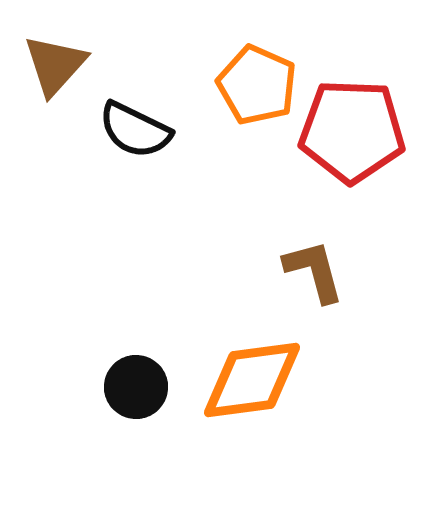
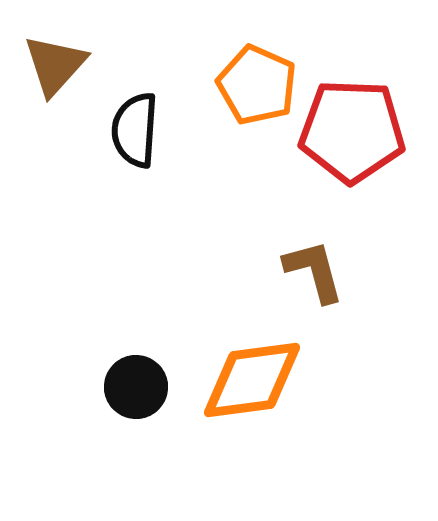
black semicircle: rotated 68 degrees clockwise
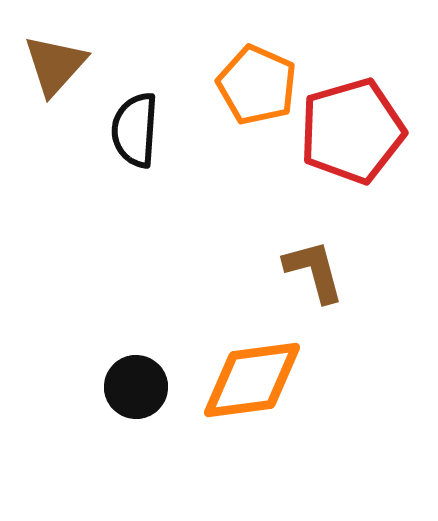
red pentagon: rotated 18 degrees counterclockwise
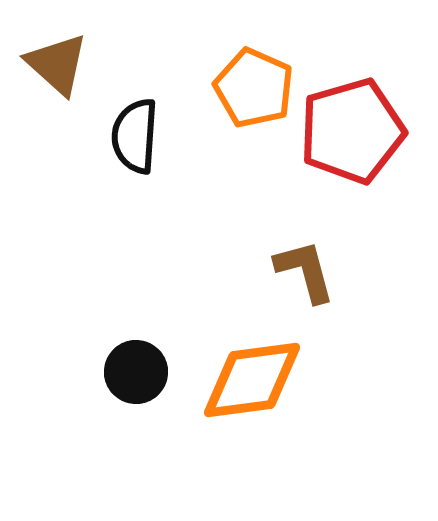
brown triangle: moved 2 px right, 1 px up; rotated 30 degrees counterclockwise
orange pentagon: moved 3 px left, 3 px down
black semicircle: moved 6 px down
brown L-shape: moved 9 px left
black circle: moved 15 px up
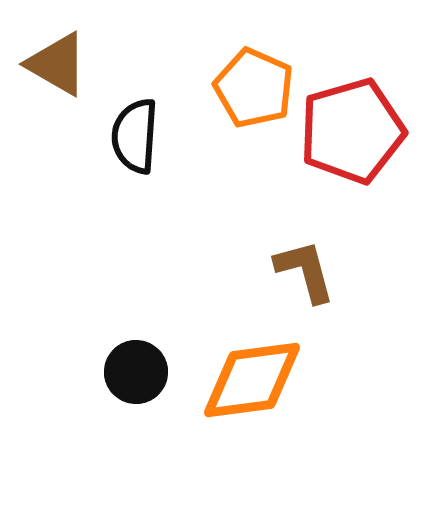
brown triangle: rotated 12 degrees counterclockwise
